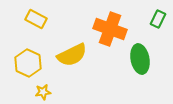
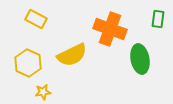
green rectangle: rotated 18 degrees counterclockwise
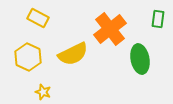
yellow rectangle: moved 2 px right, 1 px up
orange cross: rotated 32 degrees clockwise
yellow semicircle: moved 1 px right, 1 px up
yellow hexagon: moved 6 px up
yellow star: rotated 28 degrees clockwise
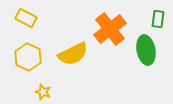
yellow rectangle: moved 12 px left
green ellipse: moved 6 px right, 9 px up
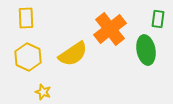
yellow rectangle: rotated 60 degrees clockwise
yellow semicircle: rotated 8 degrees counterclockwise
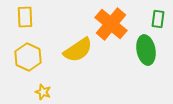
yellow rectangle: moved 1 px left, 1 px up
orange cross: moved 1 px right, 5 px up; rotated 12 degrees counterclockwise
yellow semicircle: moved 5 px right, 4 px up
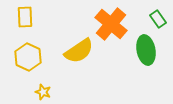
green rectangle: rotated 42 degrees counterclockwise
yellow semicircle: moved 1 px right, 1 px down
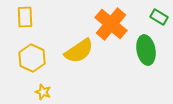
green rectangle: moved 1 px right, 2 px up; rotated 24 degrees counterclockwise
yellow hexagon: moved 4 px right, 1 px down
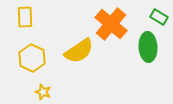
green ellipse: moved 2 px right, 3 px up; rotated 8 degrees clockwise
